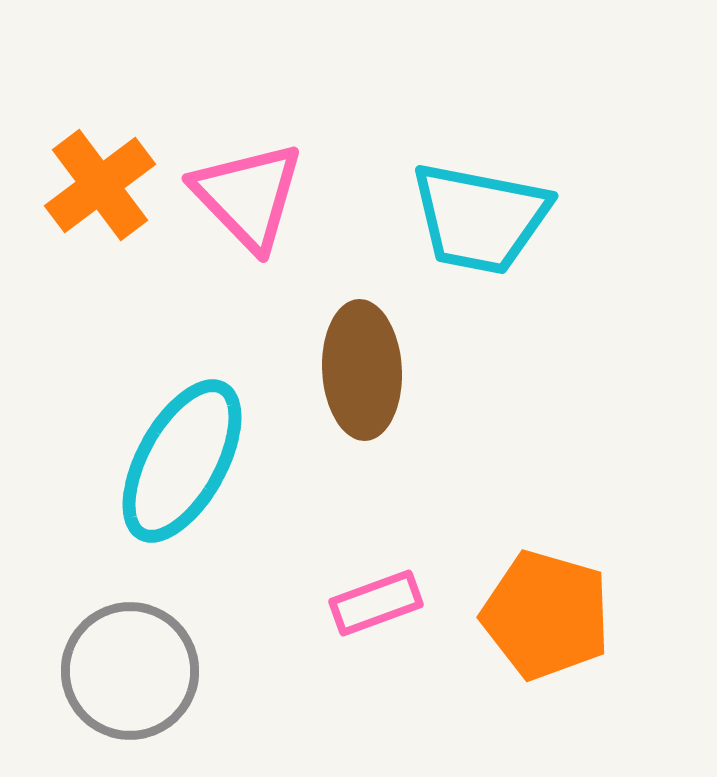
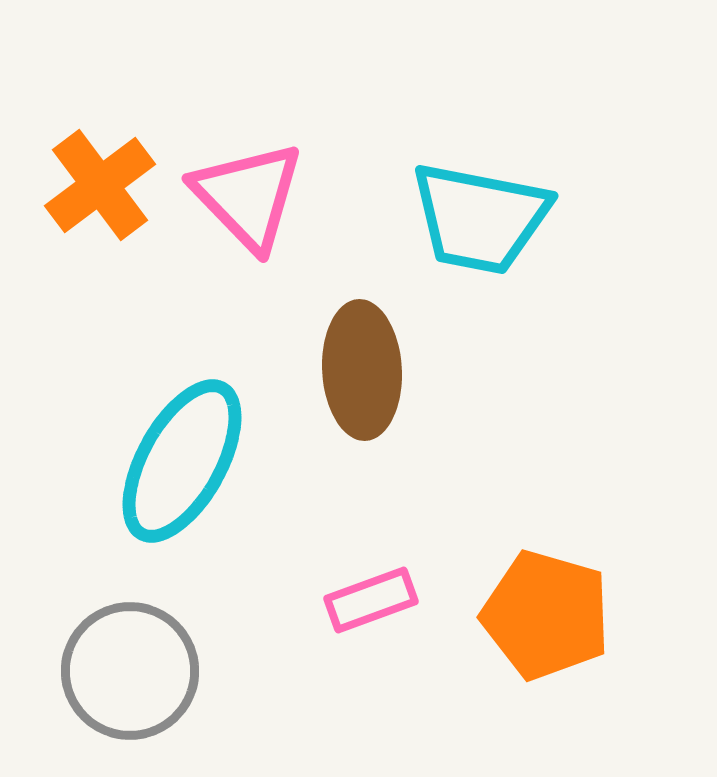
pink rectangle: moved 5 px left, 3 px up
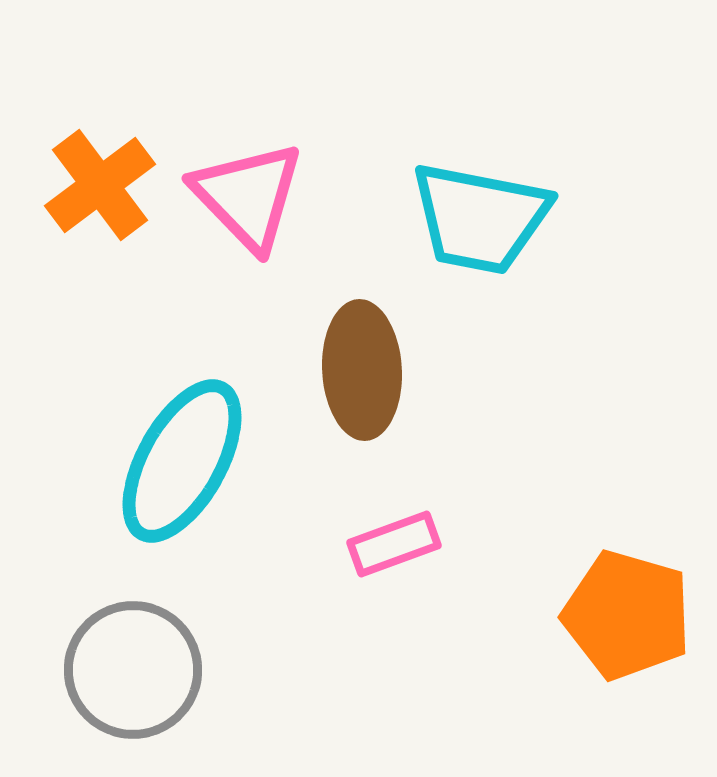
pink rectangle: moved 23 px right, 56 px up
orange pentagon: moved 81 px right
gray circle: moved 3 px right, 1 px up
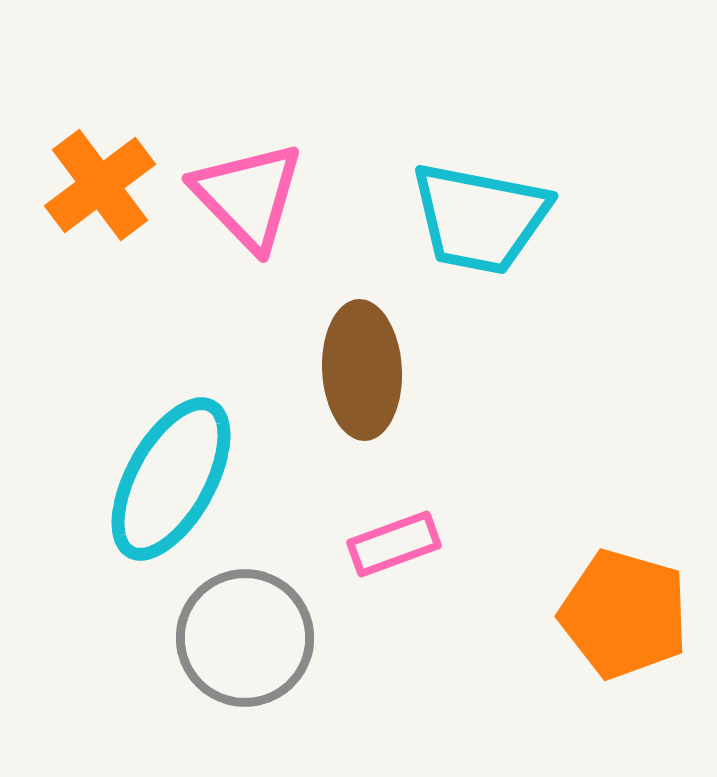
cyan ellipse: moved 11 px left, 18 px down
orange pentagon: moved 3 px left, 1 px up
gray circle: moved 112 px right, 32 px up
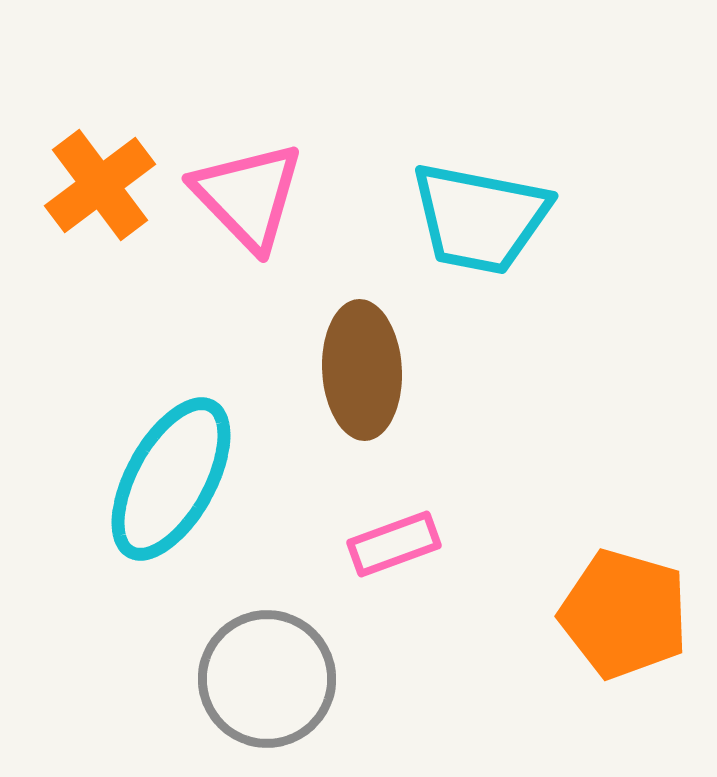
gray circle: moved 22 px right, 41 px down
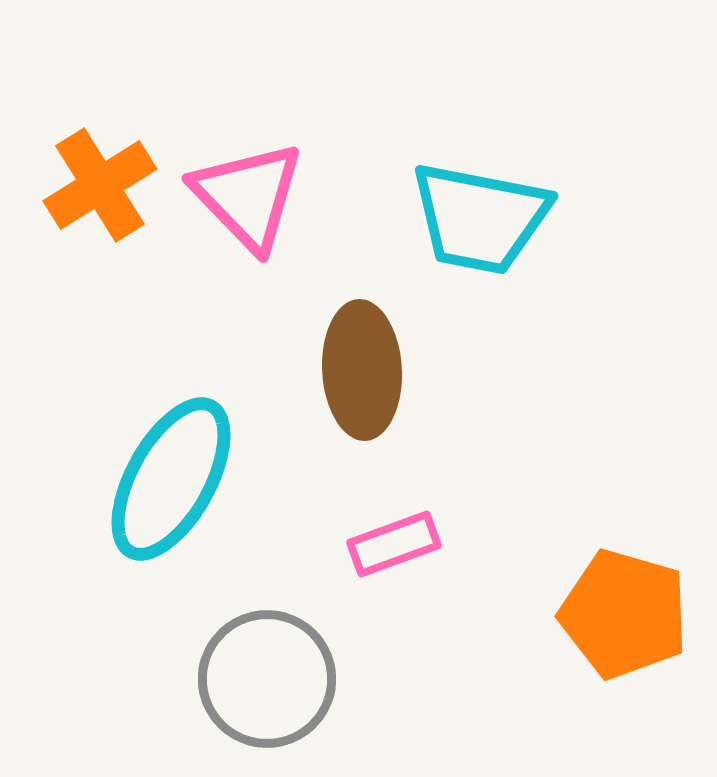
orange cross: rotated 5 degrees clockwise
